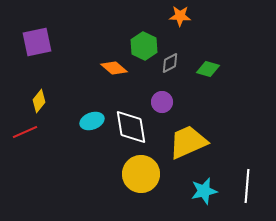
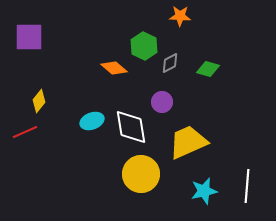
purple square: moved 8 px left, 5 px up; rotated 12 degrees clockwise
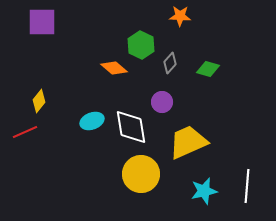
purple square: moved 13 px right, 15 px up
green hexagon: moved 3 px left, 1 px up
gray diamond: rotated 20 degrees counterclockwise
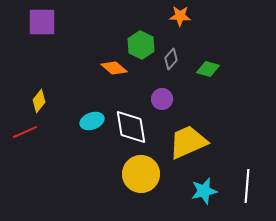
gray diamond: moved 1 px right, 4 px up
purple circle: moved 3 px up
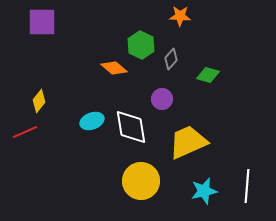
green diamond: moved 6 px down
yellow circle: moved 7 px down
